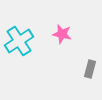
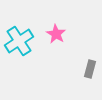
pink star: moved 6 px left; rotated 18 degrees clockwise
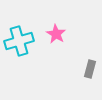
cyan cross: rotated 16 degrees clockwise
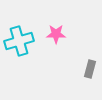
pink star: rotated 30 degrees counterclockwise
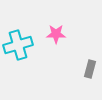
cyan cross: moved 1 px left, 4 px down
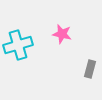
pink star: moved 6 px right; rotated 12 degrees clockwise
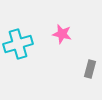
cyan cross: moved 1 px up
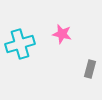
cyan cross: moved 2 px right
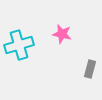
cyan cross: moved 1 px left, 1 px down
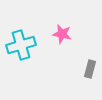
cyan cross: moved 2 px right
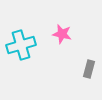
gray rectangle: moved 1 px left
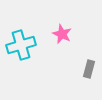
pink star: rotated 12 degrees clockwise
